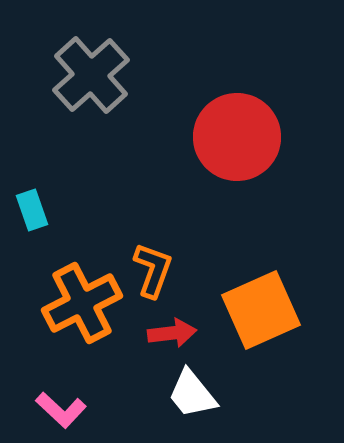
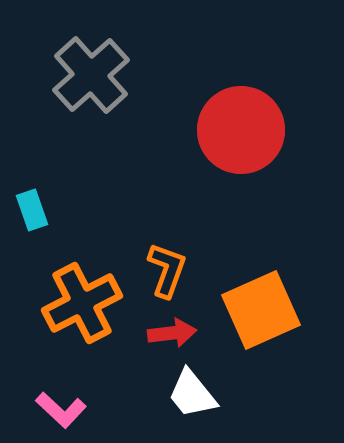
red circle: moved 4 px right, 7 px up
orange L-shape: moved 14 px right
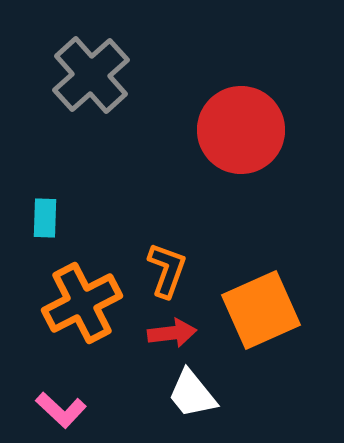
cyan rectangle: moved 13 px right, 8 px down; rotated 21 degrees clockwise
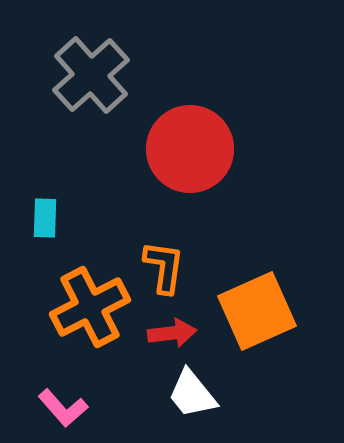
red circle: moved 51 px left, 19 px down
orange L-shape: moved 3 px left, 3 px up; rotated 12 degrees counterclockwise
orange cross: moved 8 px right, 4 px down
orange square: moved 4 px left, 1 px down
pink L-shape: moved 2 px right, 2 px up; rotated 6 degrees clockwise
